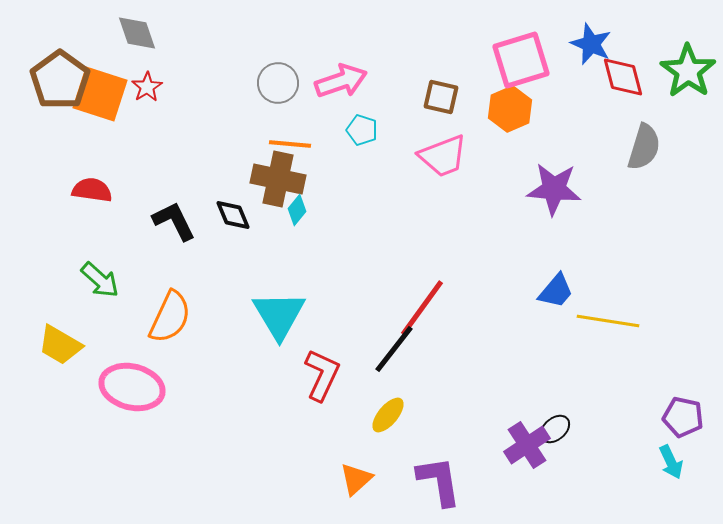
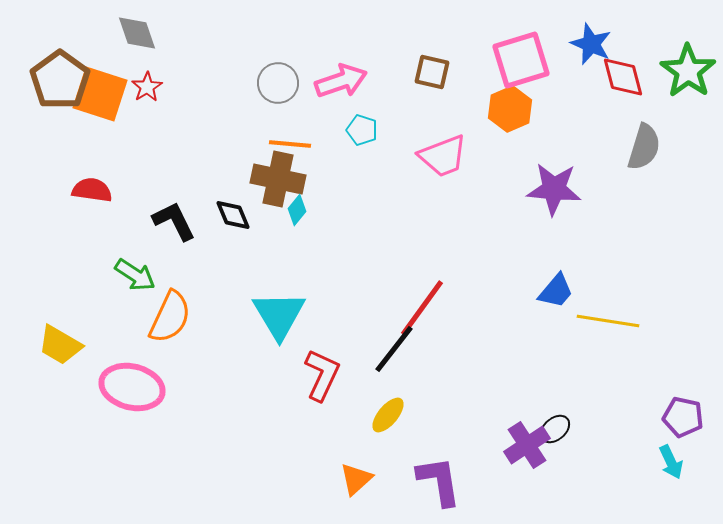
brown square: moved 9 px left, 25 px up
green arrow: moved 35 px right, 5 px up; rotated 9 degrees counterclockwise
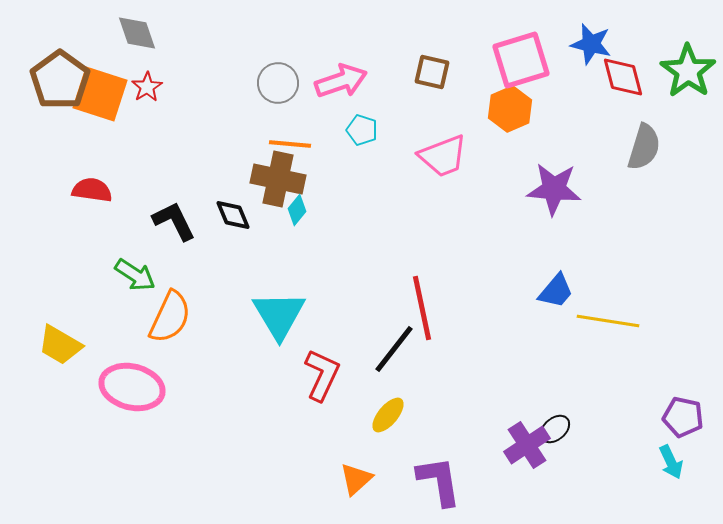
blue star: rotated 9 degrees counterclockwise
red line: rotated 48 degrees counterclockwise
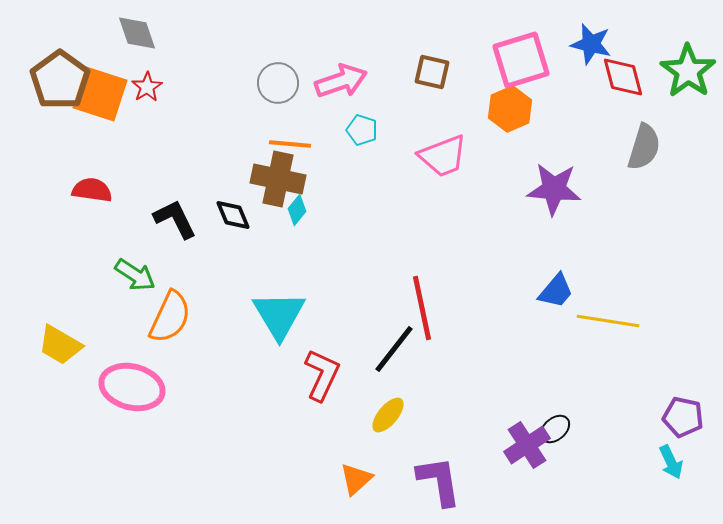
black L-shape: moved 1 px right, 2 px up
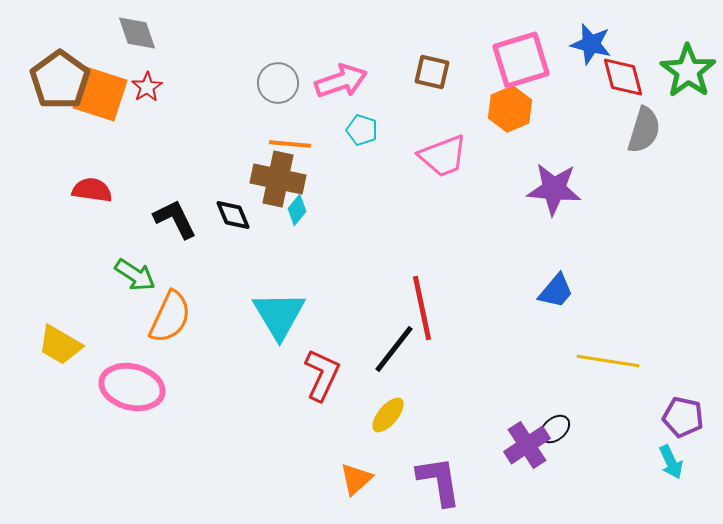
gray semicircle: moved 17 px up
yellow line: moved 40 px down
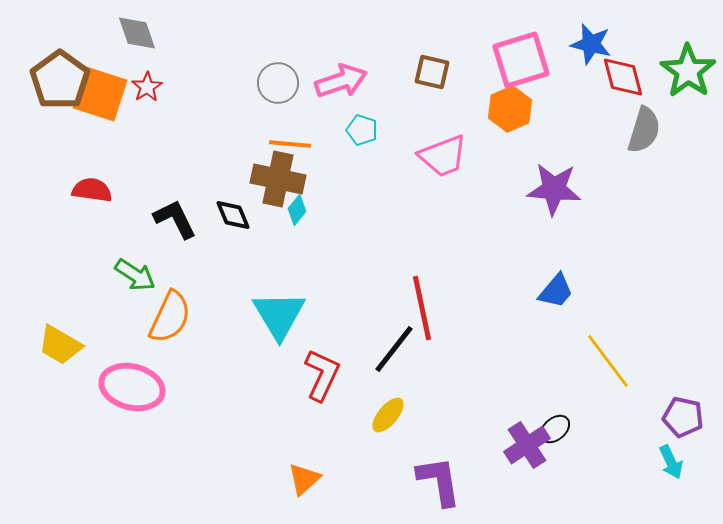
yellow line: rotated 44 degrees clockwise
orange triangle: moved 52 px left
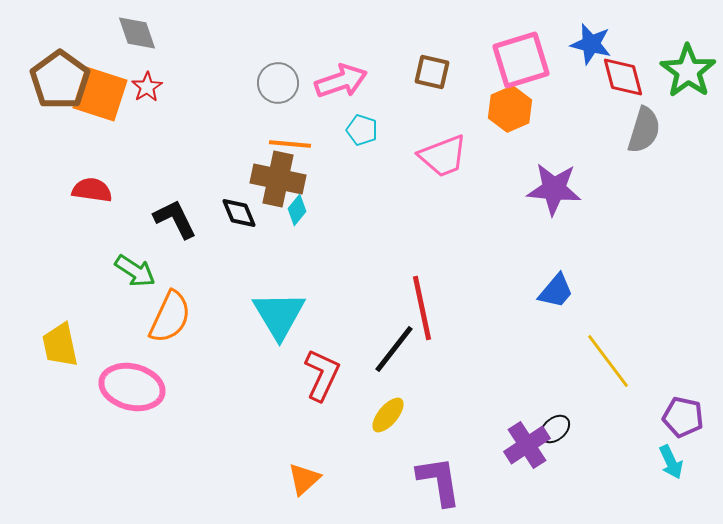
black diamond: moved 6 px right, 2 px up
green arrow: moved 4 px up
yellow trapezoid: rotated 48 degrees clockwise
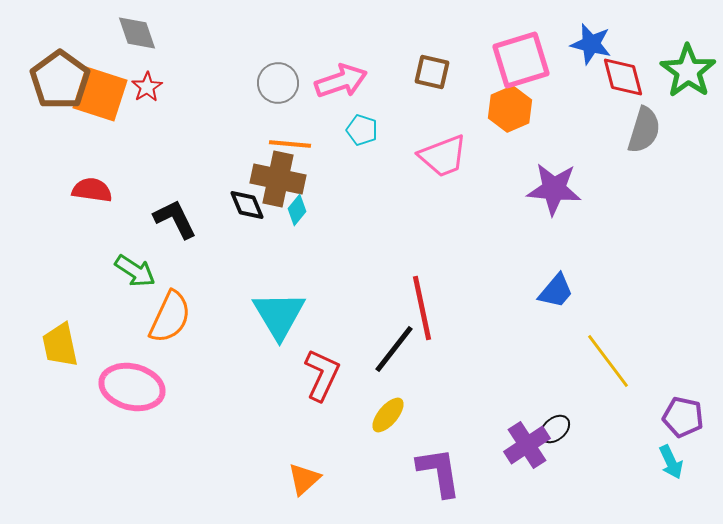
black diamond: moved 8 px right, 8 px up
purple L-shape: moved 9 px up
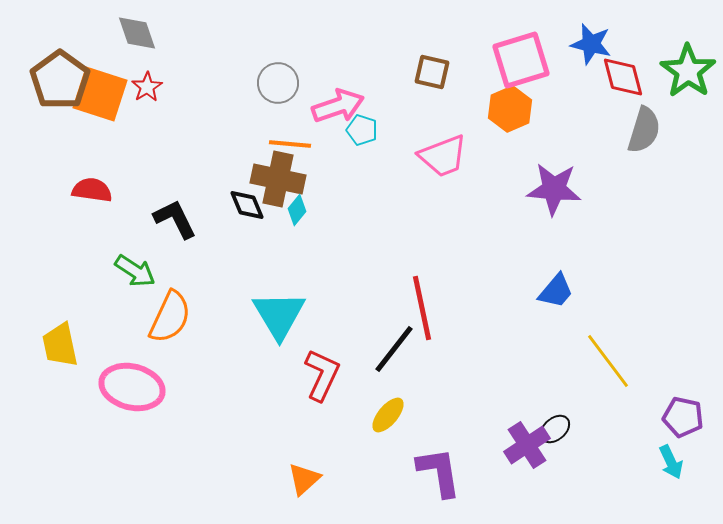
pink arrow: moved 3 px left, 25 px down
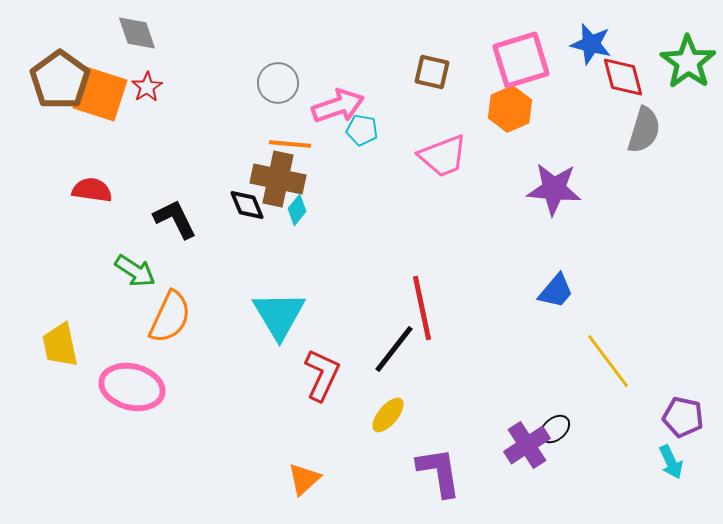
green star: moved 9 px up
cyan pentagon: rotated 8 degrees counterclockwise
